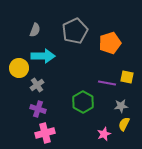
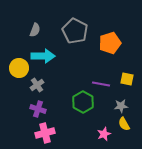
gray pentagon: rotated 20 degrees counterclockwise
yellow square: moved 2 px down
purple line: moved 6 px left, 1 px down
yellow semicircle: rotated 56 degrees counterclockwise
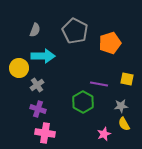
purple line: moved 2 px left
pink cross: rotated 24 degrees clockwise
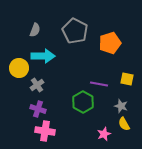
gray star: rotated 24 degrees clockwise
pink cross: moved 2 px up
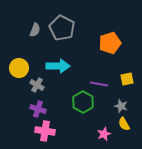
gray pentagon: moved 13 px left, 3 px up
cyan arrow: moved 15 px right, 10 px down
yellow square: rotated 24 degrees counterclockwise
gray cross: rotated 24 degrees counterclockwise
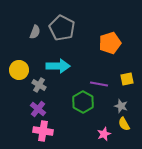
gray semicircle: moved 2 px down
yellow circle: moved 2 px down
gray cross: moved 2 px right
purple cross: rotated 21 degrees clockwise
pink cross: moved 2 px left
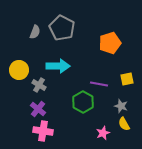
pink star: moved 1 px left, 1 px up
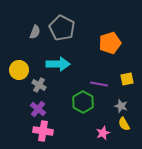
cyan arrow: moved 2 px up
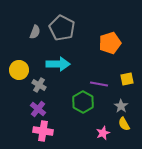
gray star: rotated 16 degrees clockwise
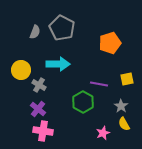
yellow circle: moved 2 px right
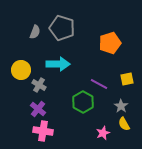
gray pentagon: rotated 10 degrees counterclockwise
purple line: rotated 18 degrees clockwise
